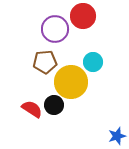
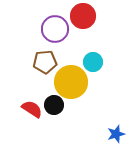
blue star: moved 1 px left, 2 px up
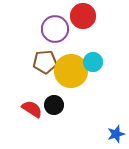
yellow circle: moved 11 px up
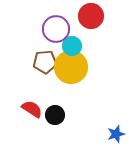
red circle: moved 8 px right
purple circle: moved 1 px right
cyan circle: moved 21 px left, 16 px up
yellow circle: moved 4 px up
black circle: moved 1 px right, 10 px down
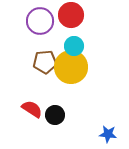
red circle: moved 20 px left, 1 px up
purple circle: moved 16 px left, 8 px up
cyan circle: moved 2 px right
blue star: moved 8 px left; rotated 24 degrees clockwise
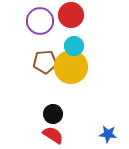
red semicircle: moved 21 px right, 26 px down
black circle: moved 2 px left, 1 px up
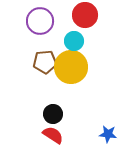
red circle: moved 14 px right
cyan circle: moved 5 px up
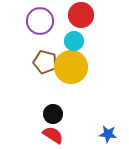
red circle: moved 4 px left
brown pentagon: rotated 20 degrees clockwise
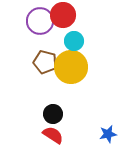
red circle: moved 18 px left
blue star: rotated 18 degrees counterclockwise
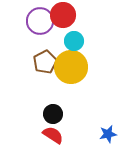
brown pentagon: rotated 30 degrees clockwise
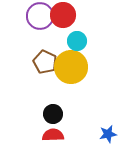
purple circle: moved 5 px up
cyan circle: moved 3 px right
brown pentagon: rotated 20 degrees counterclockwise
red semicircle: rotated 35 degrees counterclockwise
